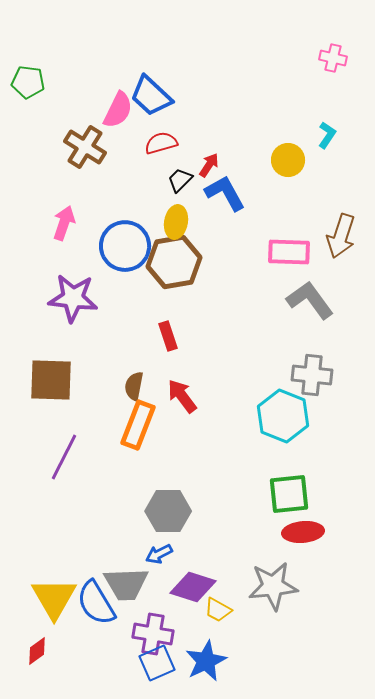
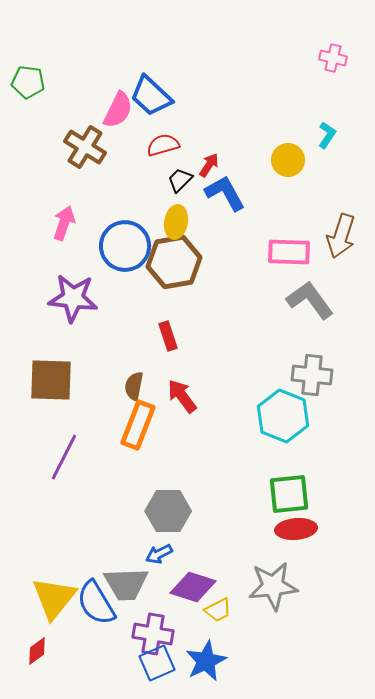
red semicircle at (161, 143): moved 2 px right, 2 px down
red ellipse at (303, 532): moved 7 px left, 3 px up
yellow triangle at (54, 598): rotated 9 degrees clockwise
yellow trapezoid at (218, 610): rotated 56 degrees counterclockwise
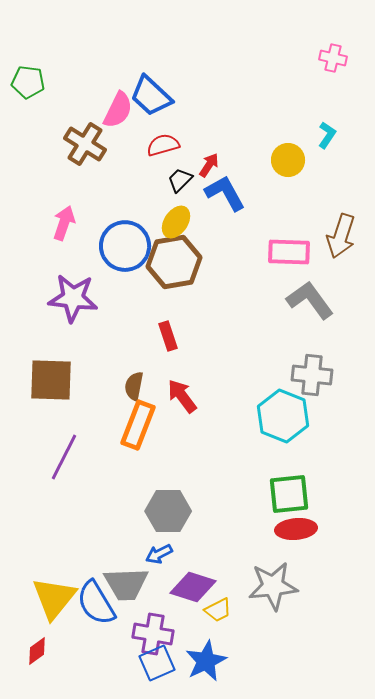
brown cross at (85, 147): moved 3 px up
yellow ellipse at (176, 222): rotated 24 degrees clockwise
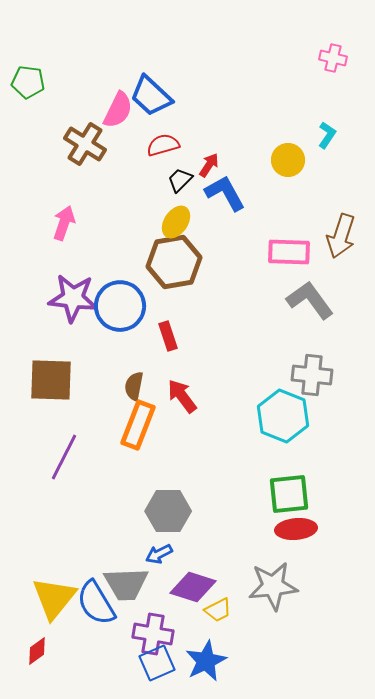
blue circle at (125, 246): moved 5 px left, 60 px down
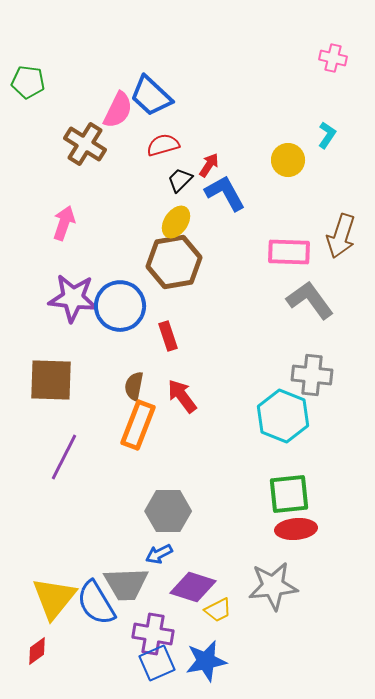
blue star at (206, 661): rotated 15 degrees clockwise
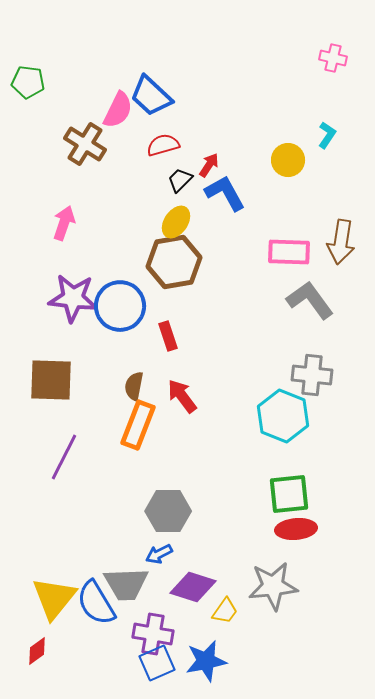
brown arrow at (341, 236): moved 6 px down; rotated 9 degrees counterclockwise
yellow trapezoid at (218, 610): moved 7 px right, 1 px down; rotated 28 degrees counterclockwise
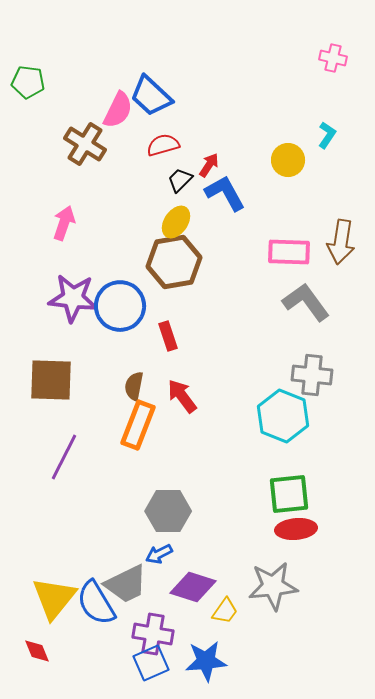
gray L-shape at (310, 300): moved 4 px left, 2 px down
gray trapezoid at (126, 584): rotated 24 degrees counterclockwise
red diamond at (37, 651): rotated 76 degrees counterclockwise
blue star at (206, 661): rotated 6 degrees clockwise
blue square at (157, 663): moved 6 px left
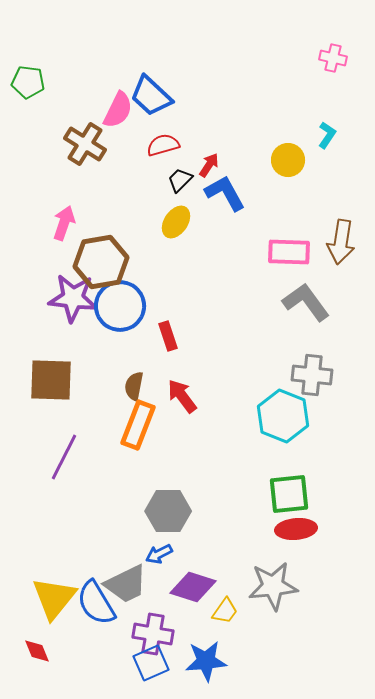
brown hexagon at (174, 262): moved 73 px left
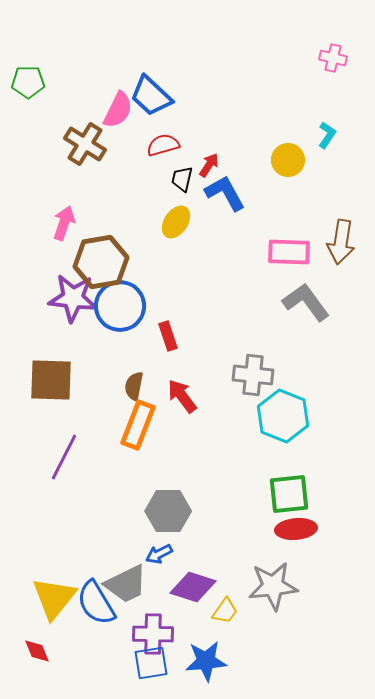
green pentagon at (28, 82): rotated 8 degrees counterclockwise
black trapezoid at (180, 180): moved 2 px right, 1 px up; rotated 32 degrees counterclockwise
gray cross at (312, 375): moved 59 px left
purple cross at (153, 634): rotated 9 degrees counterclockwise
blue square at (151, 663): rotated 15 degrees clockwise
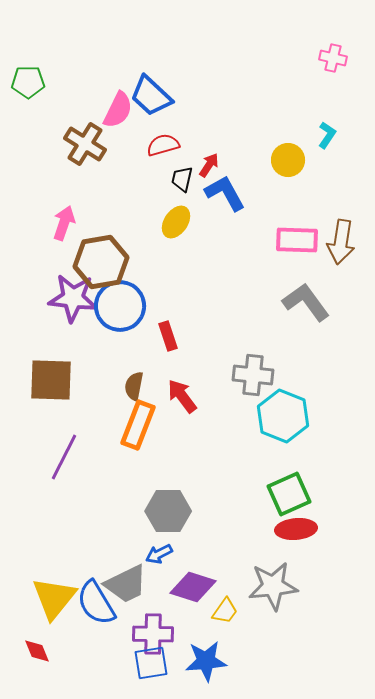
pink rectangle at (289, 252): moved 8 px right, 12 px up
green square at (289, 494): rotated 18 degrees counterclockwise
